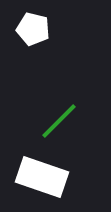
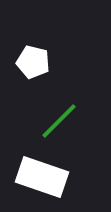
white pentagon: moved 33 px down
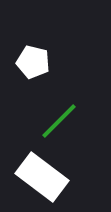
white rectangle: rotated 18 degrees clockwise
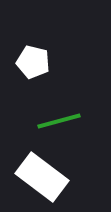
green line: rotated 30 degrees clockwise
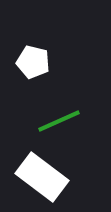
green line: rotated 9 degrees counterclockwise
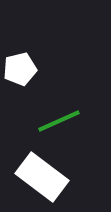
white pentagon: moved 13 px left, 7 px down; rotated 28 degrees counterclockwise
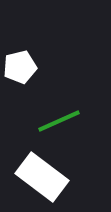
white pentagon: moved 2 px up
